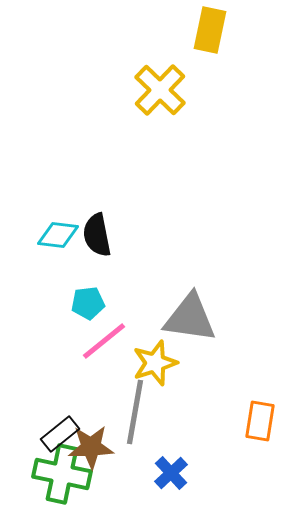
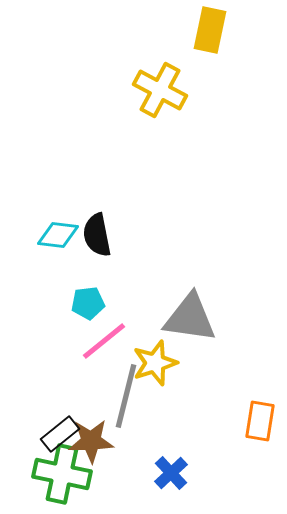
yellow cross: rotated 16 degrees counterclockwise
gray line: moved 9 px left, 16 px up; rotated 4 degrees clockwise
brown star: moved 6 px up
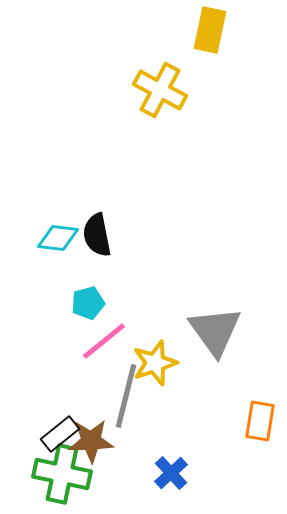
cyan diamond: moved 3 px down
cyan pentagon: rotated 8 degrees counterclockwise
gray triangle: moved 25 px right, 13 px down; rotated 46 degrees clockwise
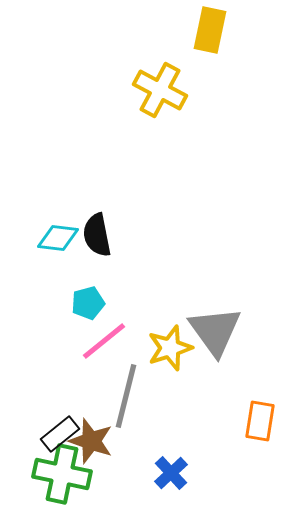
yellow star: moved 15 px right, 15 px up
brown star: rotated 21 degrees clockwise
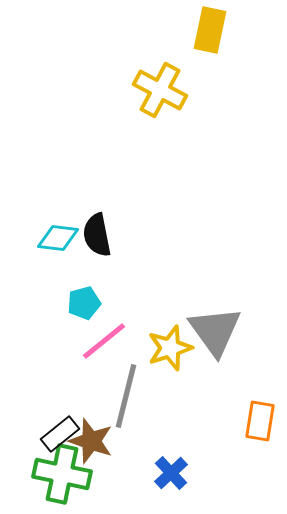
cyan pentagon: moved 4 px left
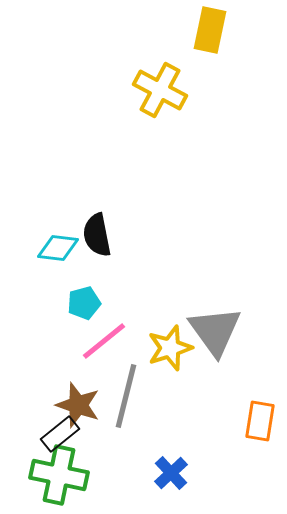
cyan diamond: moved 10 px down
brown star: moved 13 px left, 36 px up
green cross: moved 3 px left, 1 px down
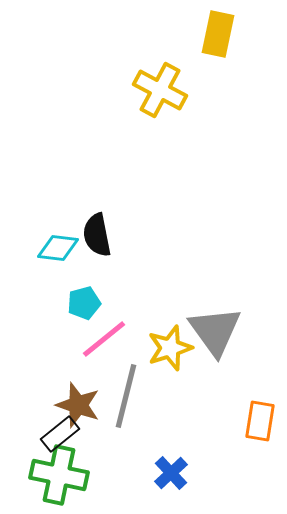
yellow rectangle: moved 8 px right, 4 px down
pink line: moved 2 px up
